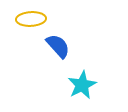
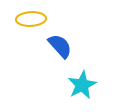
blue semicircle: moved 2 px right
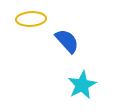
blue semicircle: moved 7 px right, 5 px up
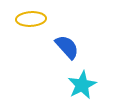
blue semicircle: moved 6 px down
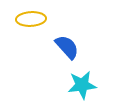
cyan star: rotated 20 degrees clockwise
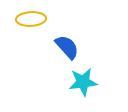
cyan star: moved 1 px right, 3 px up
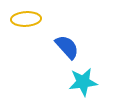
yellow ellipse: moved 5 px left
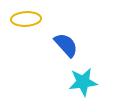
blue semicircle: moved 1 px left, 2 px up
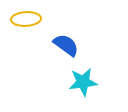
blue semicircle: rotated 12 degrees counterclockwise
